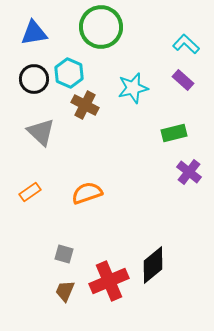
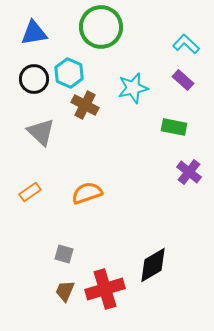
green rectangle: moved 6 px up; rotated 25 degrees clockwise
black diamond: rotated 9 degrees clockwise
red cross: moved 4 px left, 8 px down; rotated 6 degrees clockwise
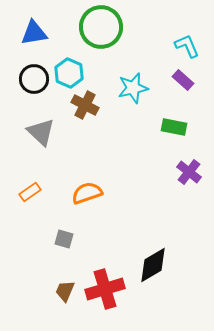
cyan L-shape: moved 1 px right, 2 px down; rotated 24 degrees clockwise
gray square: moved 15 px up
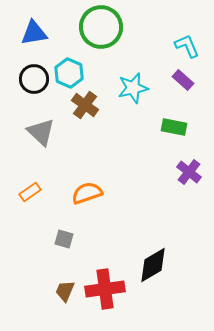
brown cross: rotated 8 degrees clockwise
red cross: rotated 9 degrees clockwise
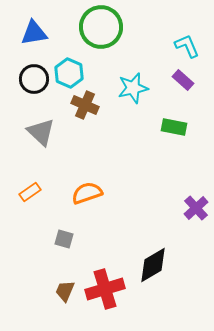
brown cross: rotated 12 degrees counterclockwise
purple cross: moved 7 px right, 36 px down; rotated 10 degrees clockwise
red cross: rotated 9 degrees counterclockwise
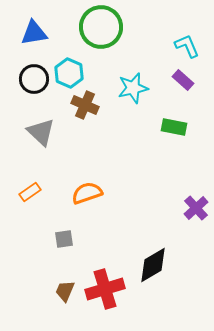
gray square: rotated 24 degrees counterclockwise
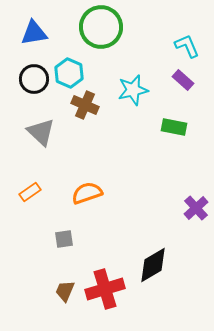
cyan star: moved 2 px down
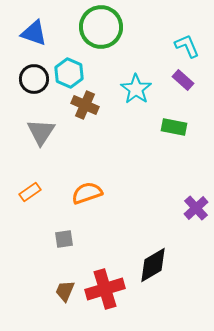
blue triangle: rotated 28 degrees clockwise
cyan star: moved 3 px right, 1 px up; rotated 24 degrees counterclockwise
gray triangle: rotated 20 degrees clockwise
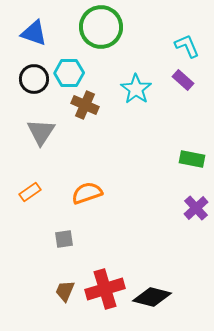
cyan hexagon: rotated 24 degrees counterclockwise
green rectangle: moved 18 px right, 32 px down
black diamond: moved 1 px left, 32 px down; rotated 45 degrees clockwise
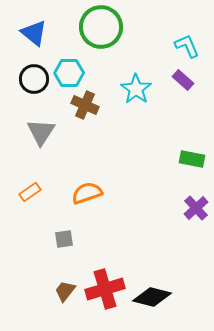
blue triangle: rotated 20 degrees clockwise
brown trapezoid: rotated 15 degrees clockwise
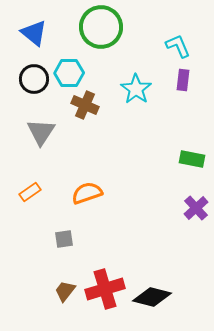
cyan L-shape: moved 9 px left
purple rectangle: rotated 55 degrees clockwise
